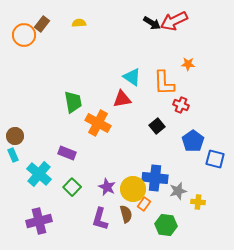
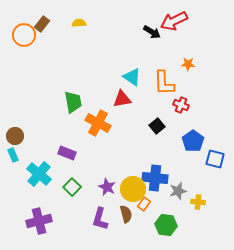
black arrow: moved 9 px down
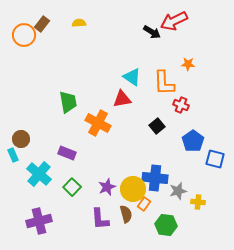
green trapezoid: moved 5 px left
brown circle: moved 6 px right, 3 px down
purple star: rotated 24 degrees clockwise
purple L-shape: rotated 20 degrees counterclockwise
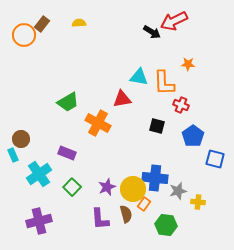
cyan triangle: moved 7 px right; rotated 24 degrees counterclockwise
green trapezoid: rotated 70 degrees clockwise
black square: rotated 35 degrees counterclockwise
blue pentagon: moved 5 px up
cyan cross: rotated 15 degrees clockwise
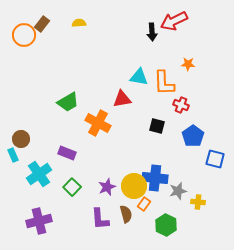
black arrow: rotated 54 degrees clockwise
yellow circle: moved 1 px right, 3 px up
green hexagon: rotated 20 degrees clockwise
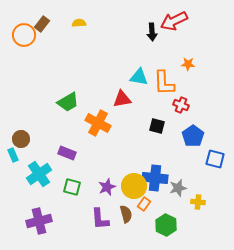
green square: rotated 30 degrees counterclockwise
gray star: moved 3 px up
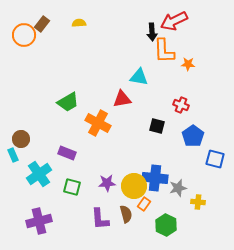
orange L-shape: moved 32 px up
purple star: moved 4 px up; rotated 18 degrees clockwise
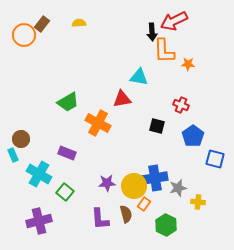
cyan cross: rotated 25 degrees counterclockwise
blue cross: rotated 15 degrees counterclockwise
green square: moved 7 px left, 5 px down; rotated 24 degrees clockwise
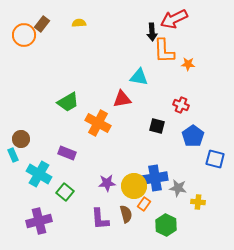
red arrow: moved 2 px up
gray star: rotated 24 degrees clockwise
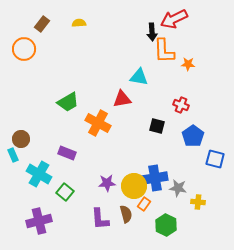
orange circle: moved 14 px down
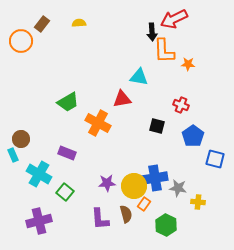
orange circle: moved 3 px left, 8 px up
